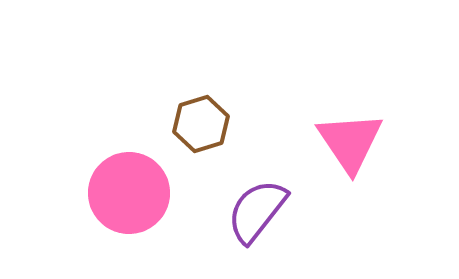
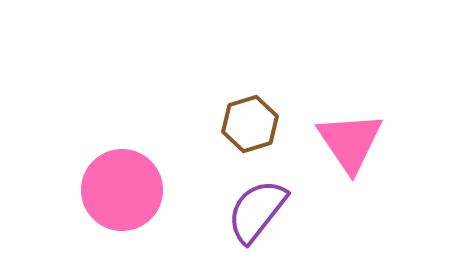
brown hexagon: moved 49 px right
pink circle: moved 7 px left, 3 px up
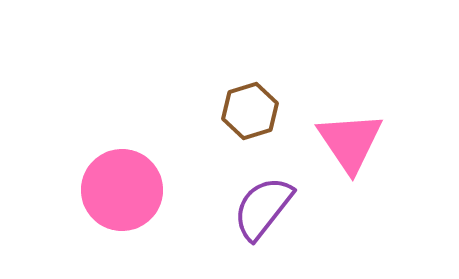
brown hexagon: moved 13 px up
purple semicircle: moved 6 px right, 3 px up
